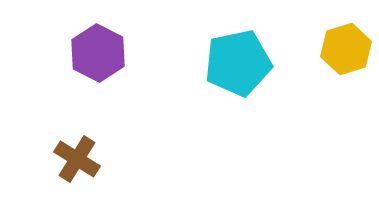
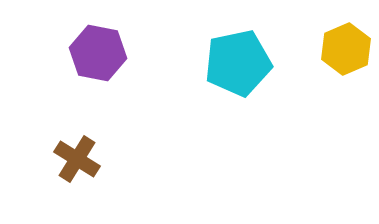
yellow hexagon: rotated 6 degrees counterclockwise
purple hexagon: rotated 16 degrees counterclockwise
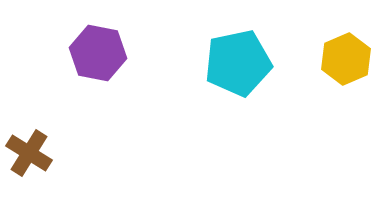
yellow hexagon: moved 10 px down
brown cross: moved 48 px left, 6 px up
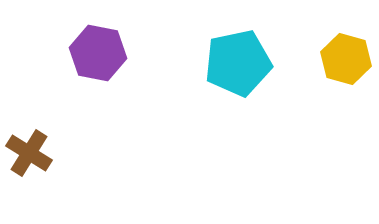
yellow hexagon: rotated 21 degrees counterclockwise
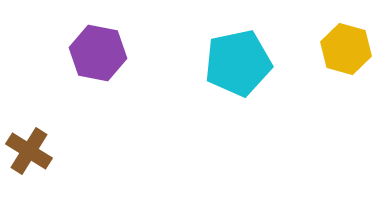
yellow hexagon: moved 10 px up
brown cross: moved 2 px up
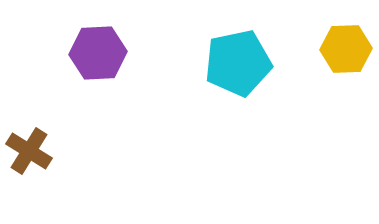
yellow hexagon: rotated 18 degrees counterclockwise
purple hexagon: rotated 14 degrees counterclockwise
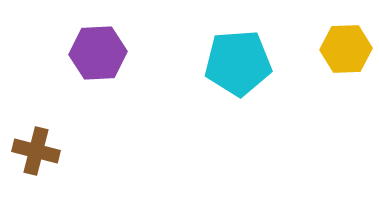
cyan pentagon: rotated 8 degrees clockwise
brown cross: moved 7 px right; rotated 18 degrees counterclockwise
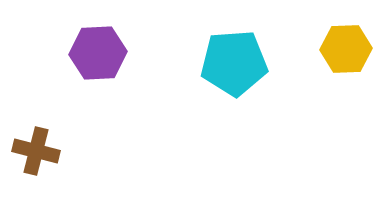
cyan pentagon: moved 4 px left
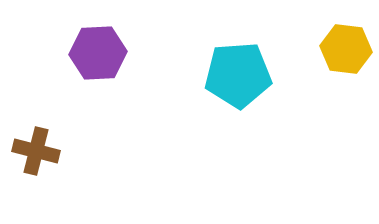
yellow hexagon: rotated 9 degrees clockwise
cyan pentagon: moved 4 px right, 12 px down
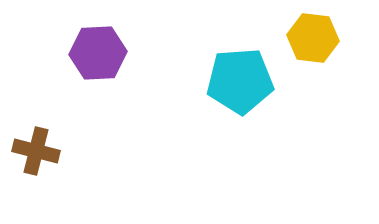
yellow hexagon: moved 33 px left, 11 px up
cyan pentagon: moved 2 px right, 6 px down
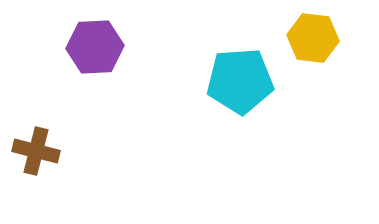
purple hexagon: moved 3 px left, 6 px up
